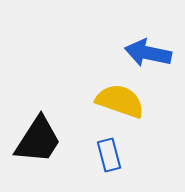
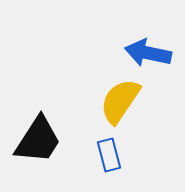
yellow semicircle: rotated 75 degrees counterclockwise
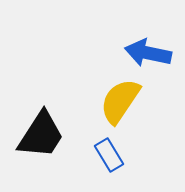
black trapezoid: moved 3 px right, 5 px up
blue rectangle: rotated 16 degrees counterclockwise
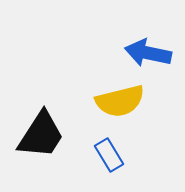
yellow semicircle: rotated 138 degrees counterclockwise
